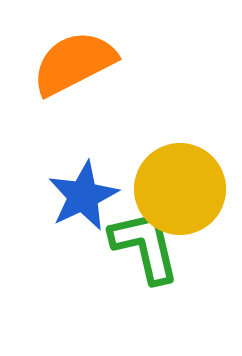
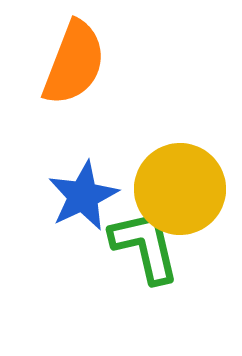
orange semicircle: rotated 138 degrees clockwise
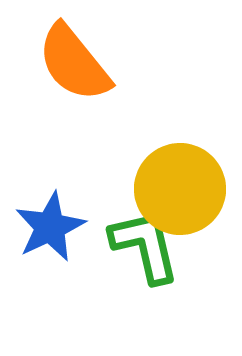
orange semicircle: rotated 120 degrees clockwise
blue star: moved 33 px left, 31 px down
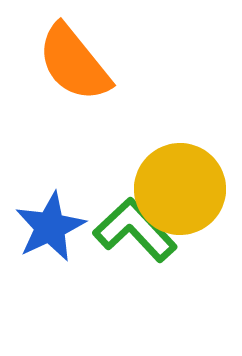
green L-shape: moved 10 px left, 16 px up; rotated 30 degrees counterclockwise
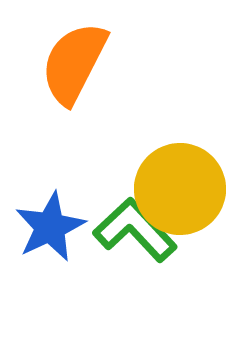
orange semicircle: rotated 66 degrees clockwise
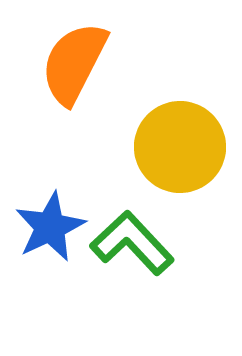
yellow circle: moved 42 px up
green L-shape: moved 3 px left, 13 px down
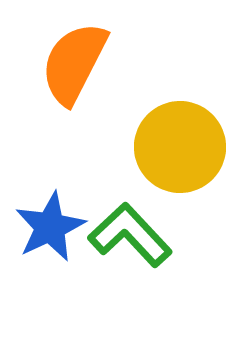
green L-shape: moved 2 px left, 8 px up
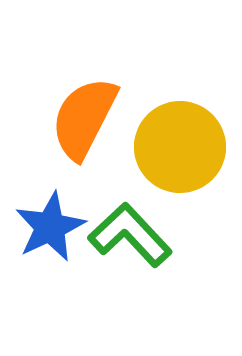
orange semicircle: moved 10 px right, 55 px down
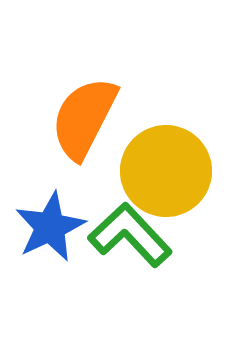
yellow circle: moved 14 px left, 24 px down
